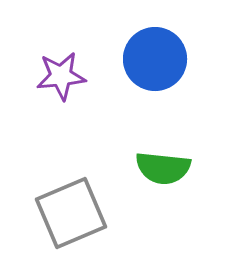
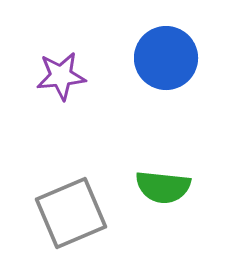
blue circle: moved 11 px right, 1 px up
green semicircle: moved 19 px down
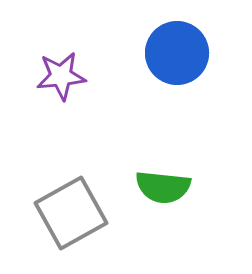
blue circle: moved 11 px right, 5 px up
gray square: rotated 6 degrees counterclockwise
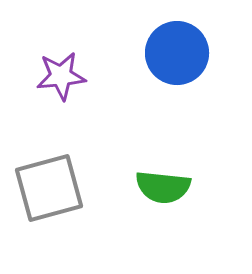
gray square: moved 22 px left, 25 px up; rotated 14 degrees clockwise
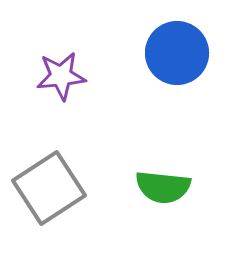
gray square: rotated 18 degrees counterclockwise
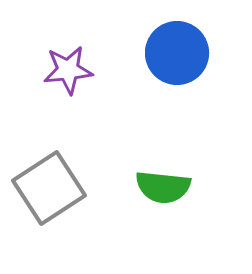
purple star: moved 7 px right, 6 px up
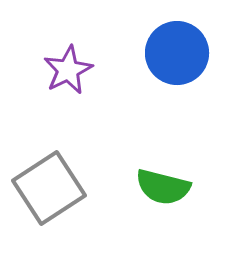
purple star: rotated 21 degrees counterclockwise
green semicircle: rotated 8 degrees clockwise
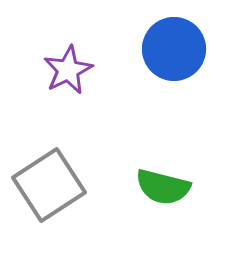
blue circle: moved 3 px left, 4 px up
gray square: moved 3 px up
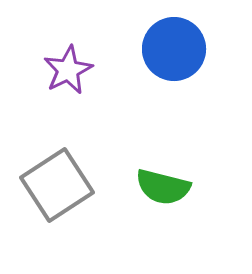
gray square: moved 8 px right
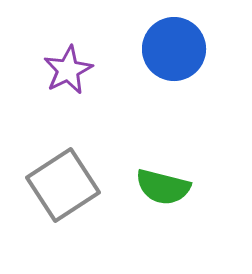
gray square: moved 6 px right
